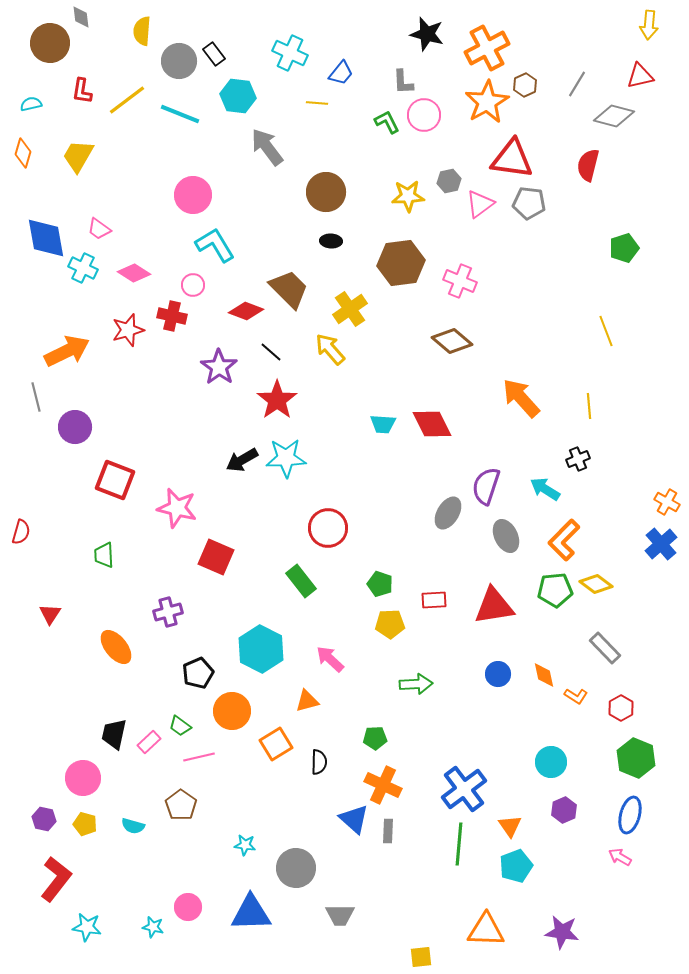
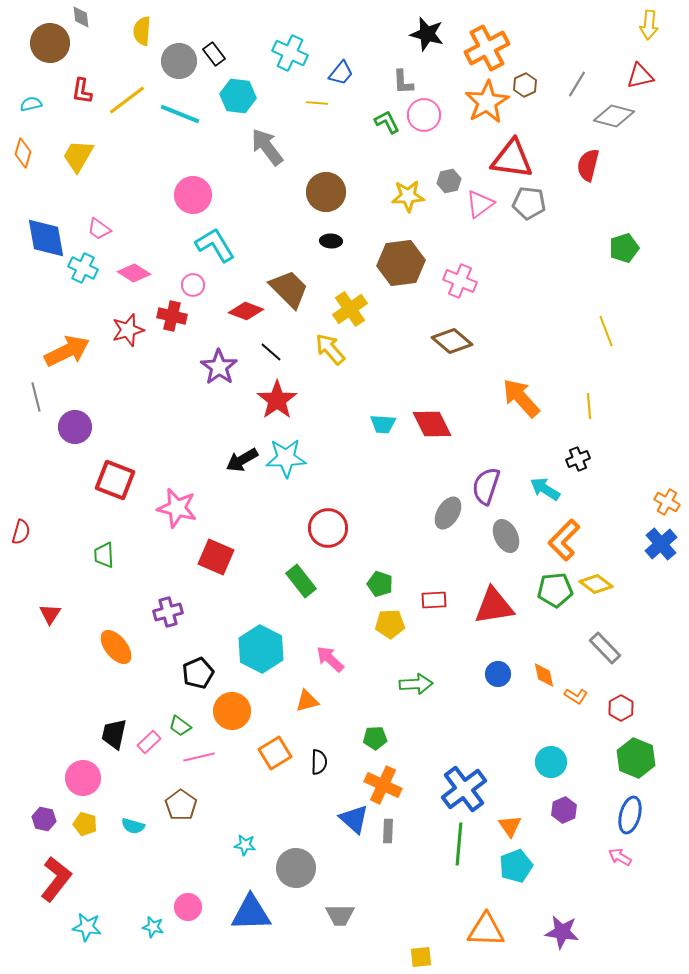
orange square at (276, 744): moved 1 px left, 9 px down
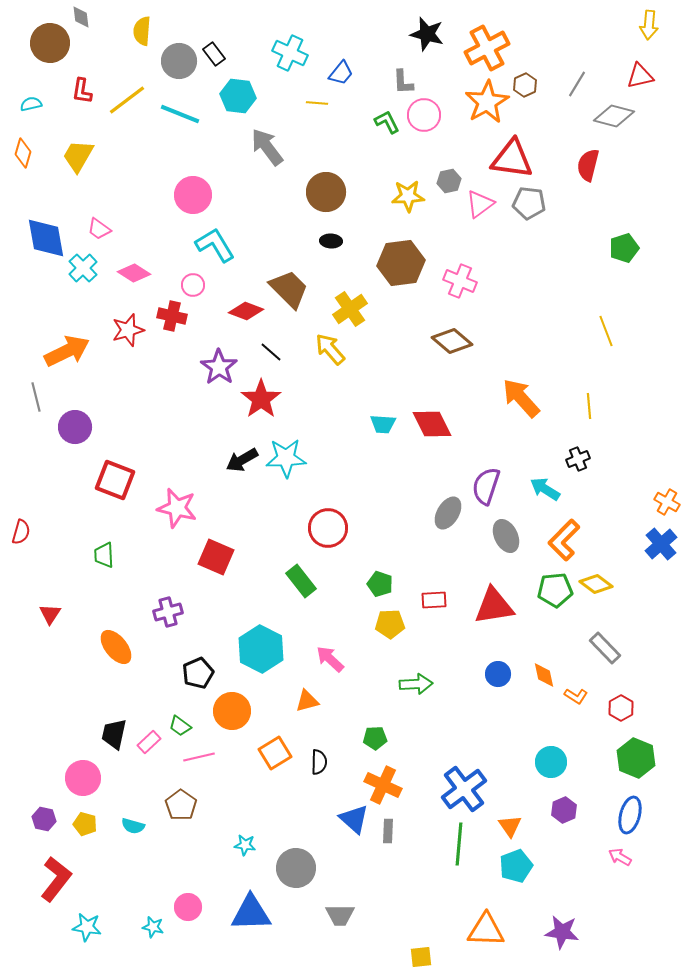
cyan cross at (83, 268): rotated 20 degrees clockwise
red star at (277, 400): moved 16 px left, 1 px up
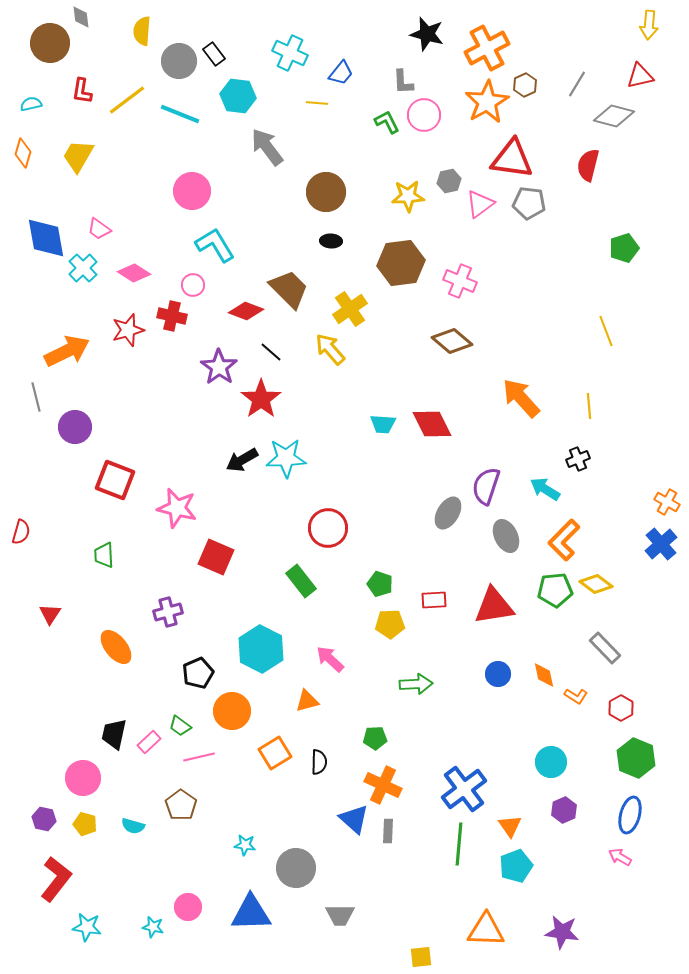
pink circle at (193, 195): moved 1 px left, 4 px up
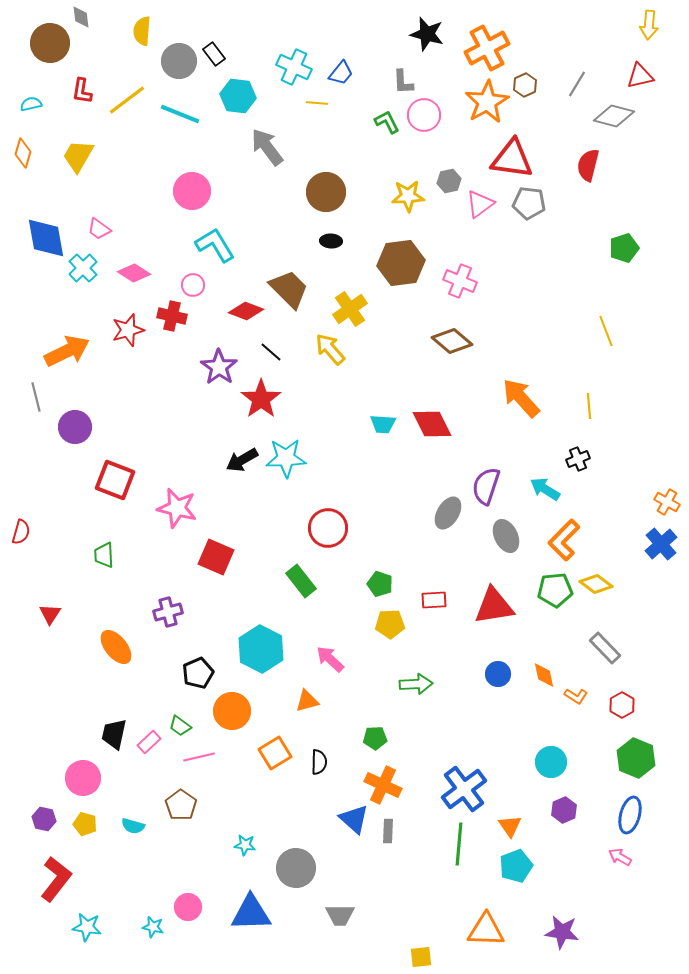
cyan cross at (290, 53): moved 4 px right, 14 px down
red hexagon at (621, 708): moved 1 px right, 3 px up
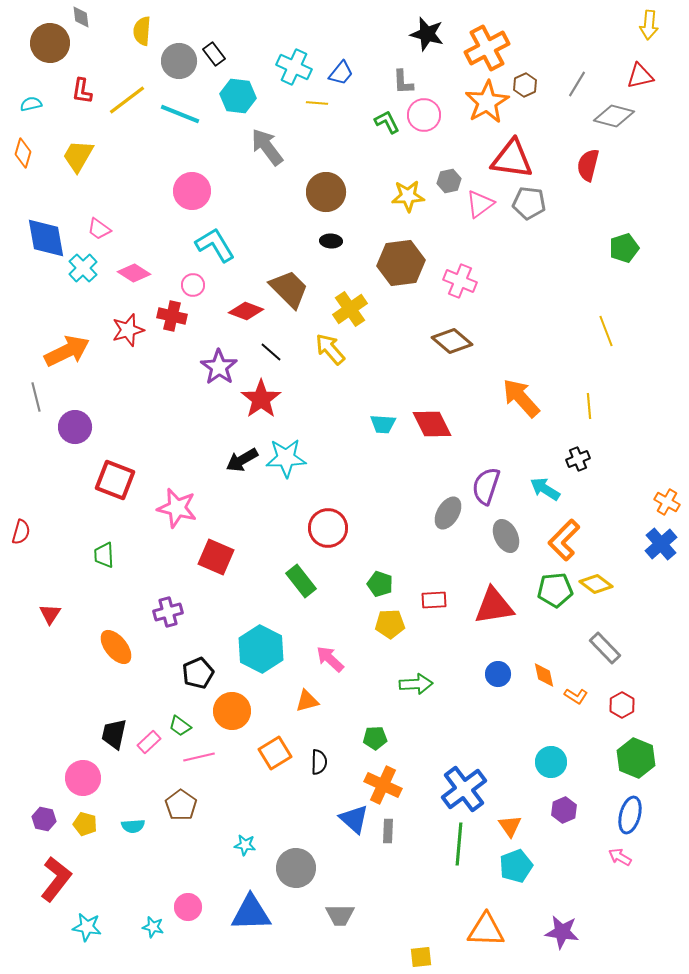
cyan semicircle at (133, 826): rotated 20 degrees counterclockwise
